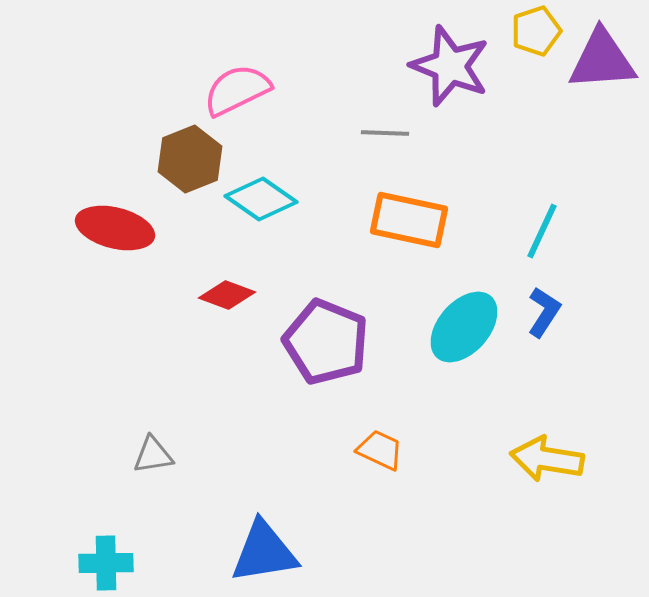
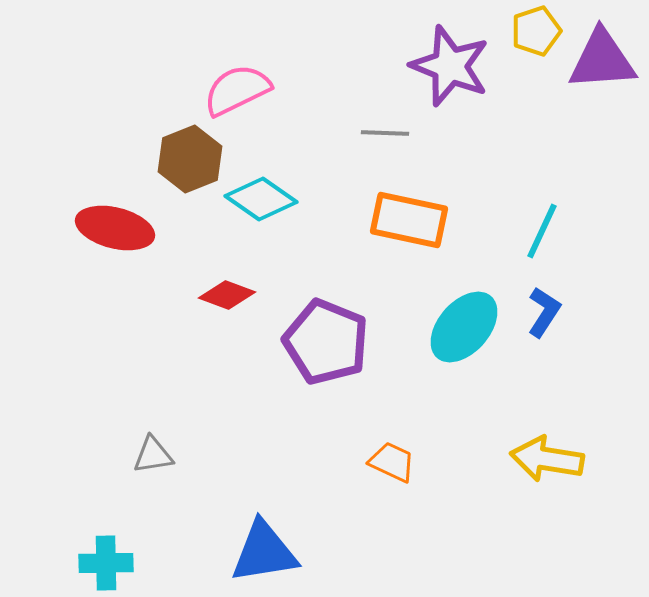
orange trapezoid: moved 12 px right, 12 px down
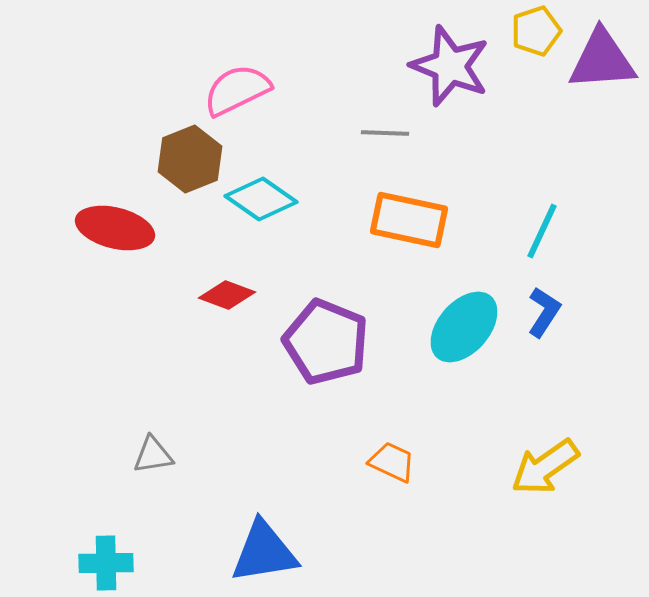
yellow arrow: moved 2 px left, 8 px down; rotated 44 degrees counterclockwise
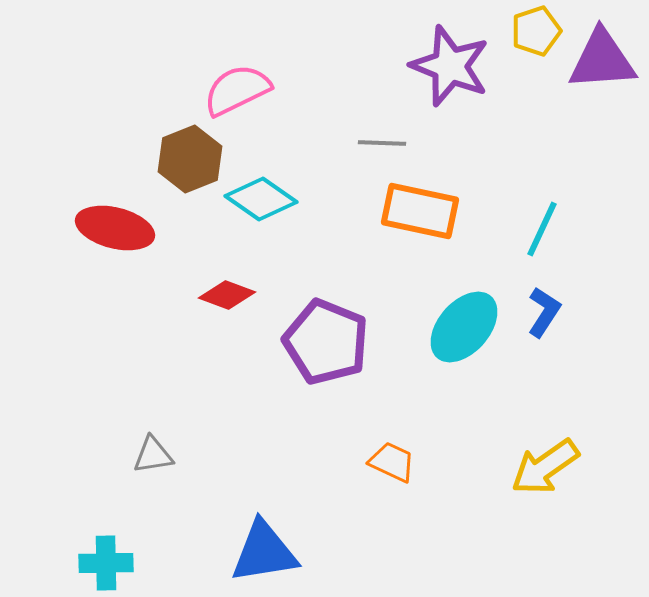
gray line: moved 3 px left, 10 px down
orange rectangle: moved 11 px right, 9 px up
cyan line: moved 2 px up
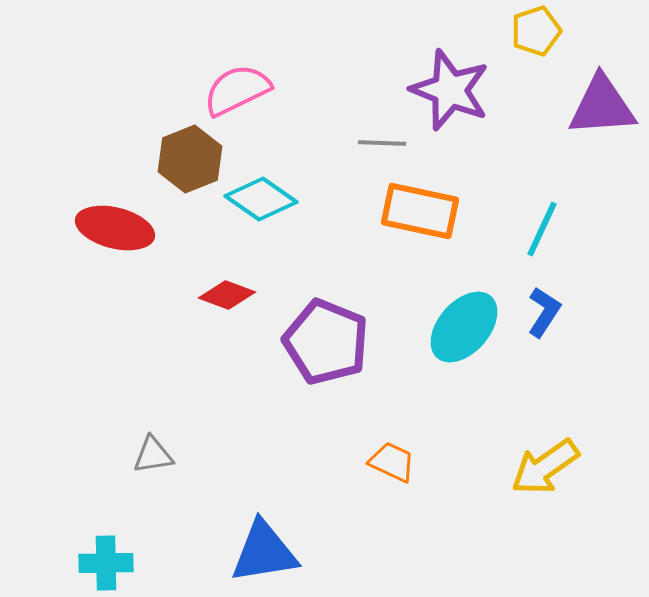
purple triangle: moved 46 px down
purple star: moved 24 px down
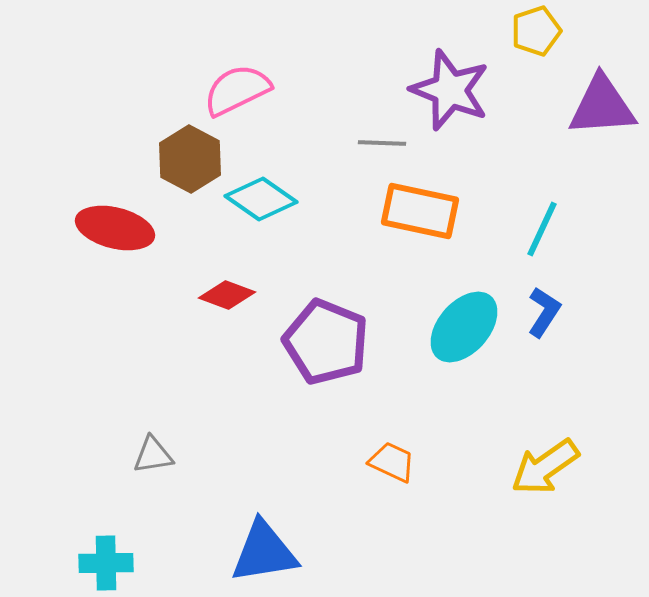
brown hexagon: rotated 10 degrees counterclockwise
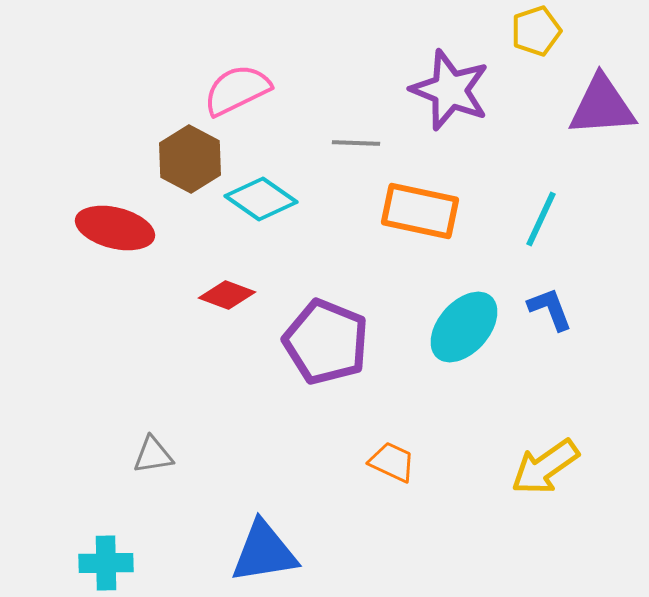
gray line: moved 26 px left
cyan line: moved 1 px left, 10 px up
blue L-shape: moved 6 px right, 3 px up; rotated 54 degrees counterclockwise
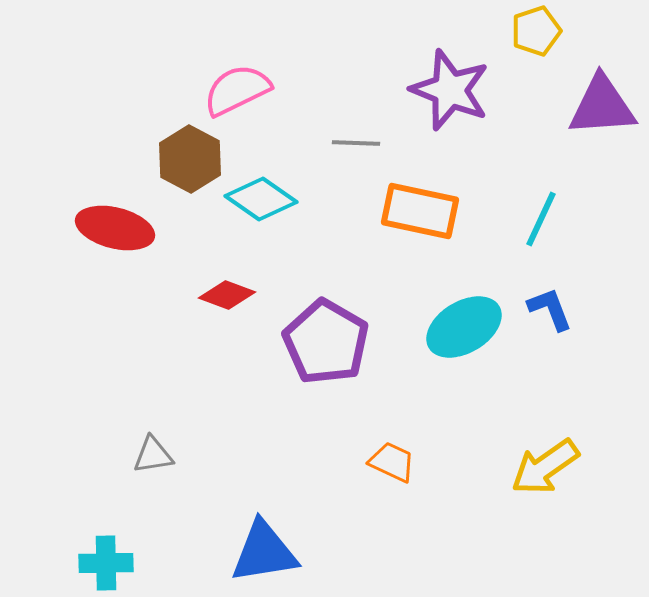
cyan ellipse: rotated 18 degrees clockwise
purple pentagon: rotated 8 degrees clockwise
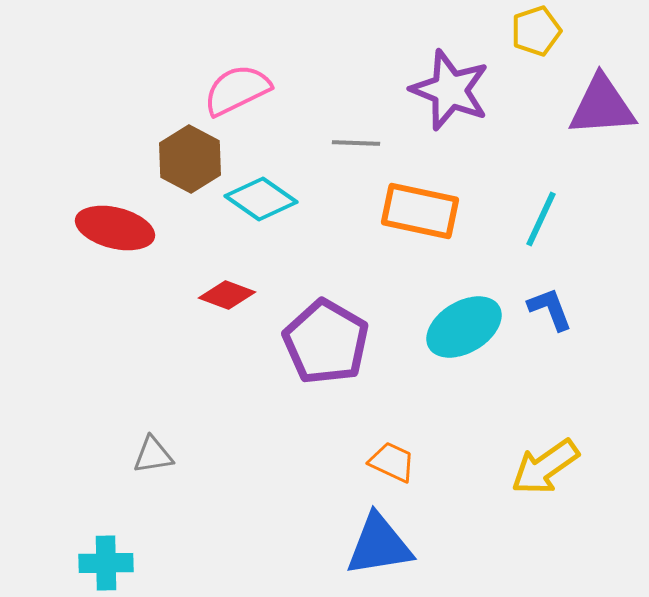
blue triangle: moved 115 px right, 7 px up
